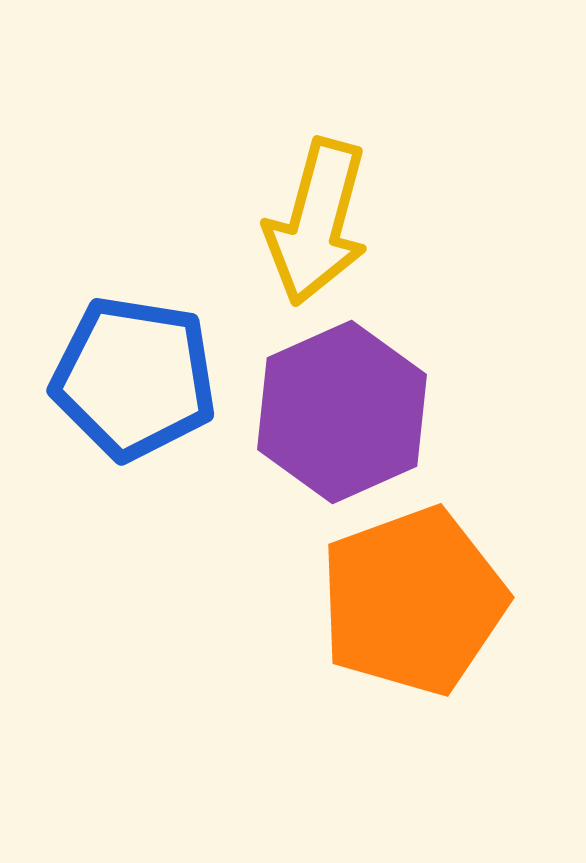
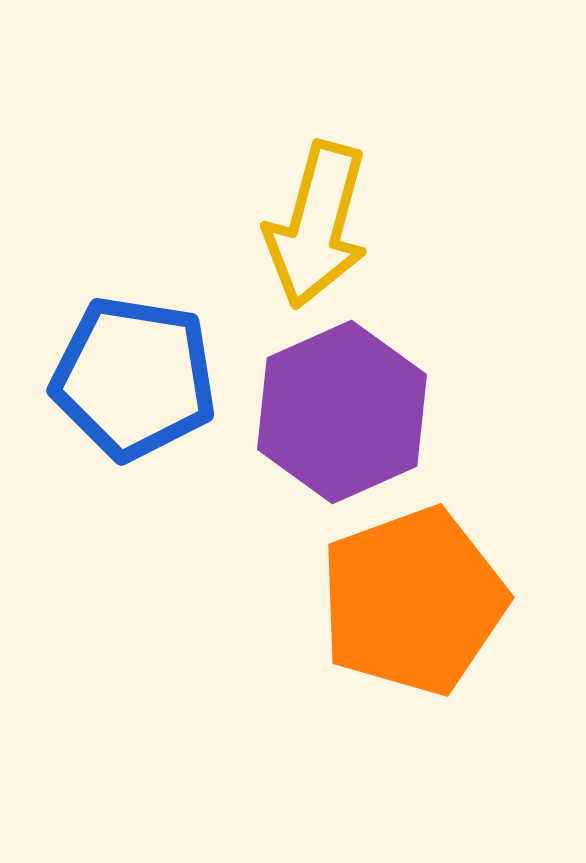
yellow arrow: moved 3 px down
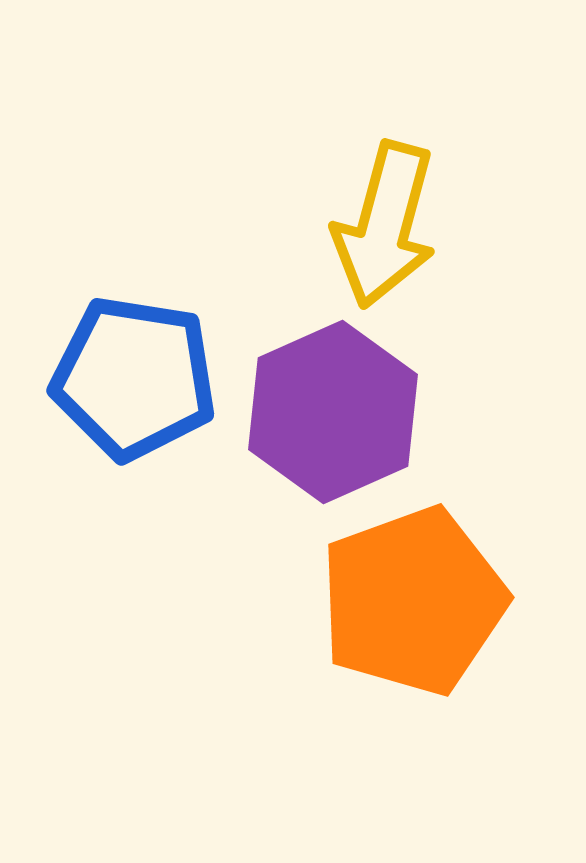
yellow arrow: moved 68 px right
purple hexagon: moved 9 px left
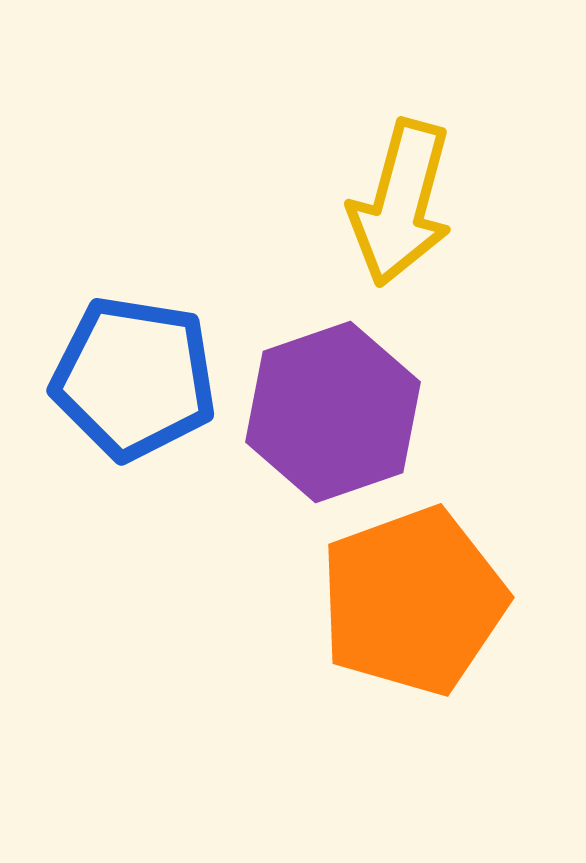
yellow arrow: moved 16 px right, 22 px up
purple hexagon: rotated 5 degrees clockwise
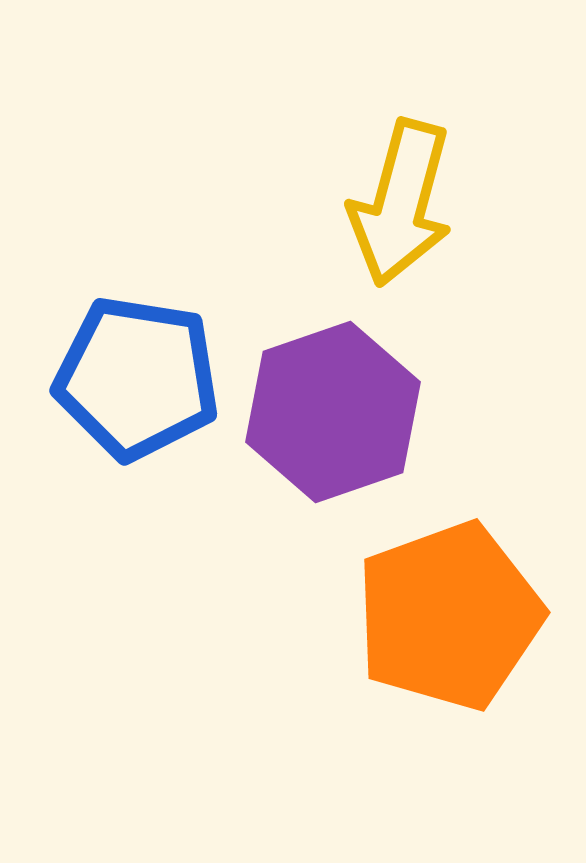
blue pentagon: moved 3 px right
orange pentagon: moved 36 px right, 15 px down
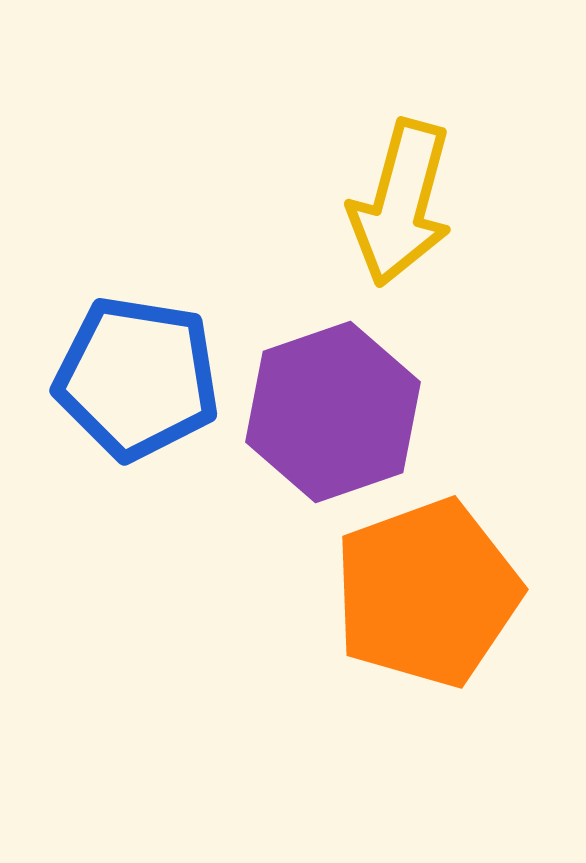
orange pentagon: moved 22 px left, 23 px up
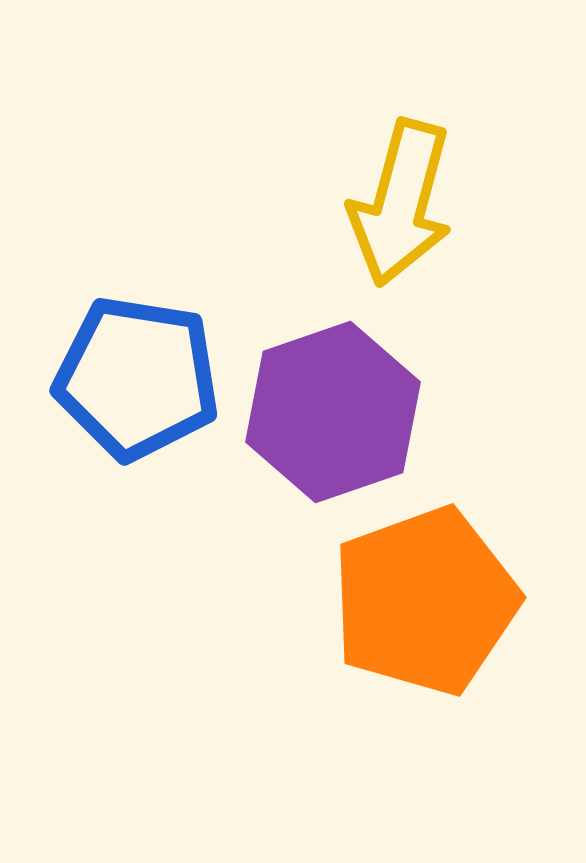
orange pentagon: moved 2 px left, 8 px down
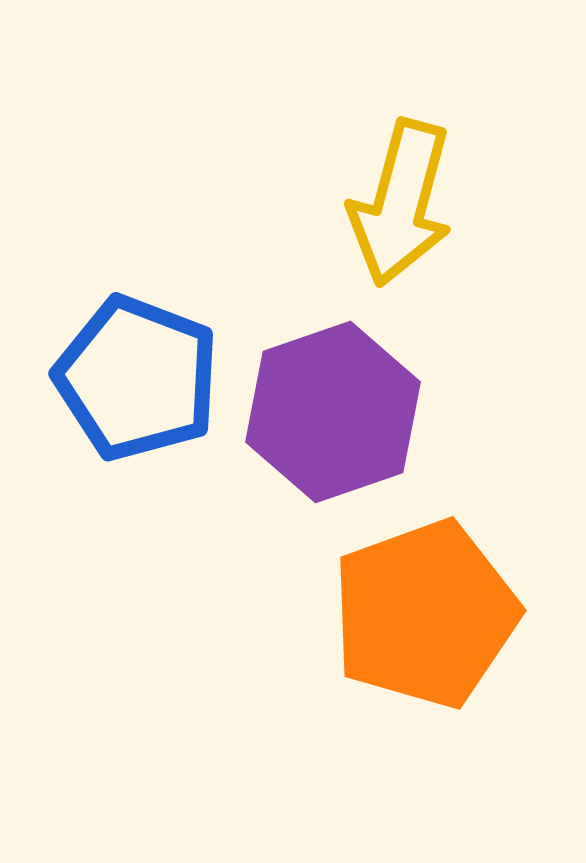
blue pentagon: rotated 12 degrees clockwise
orange pentagon: moved 13 px down
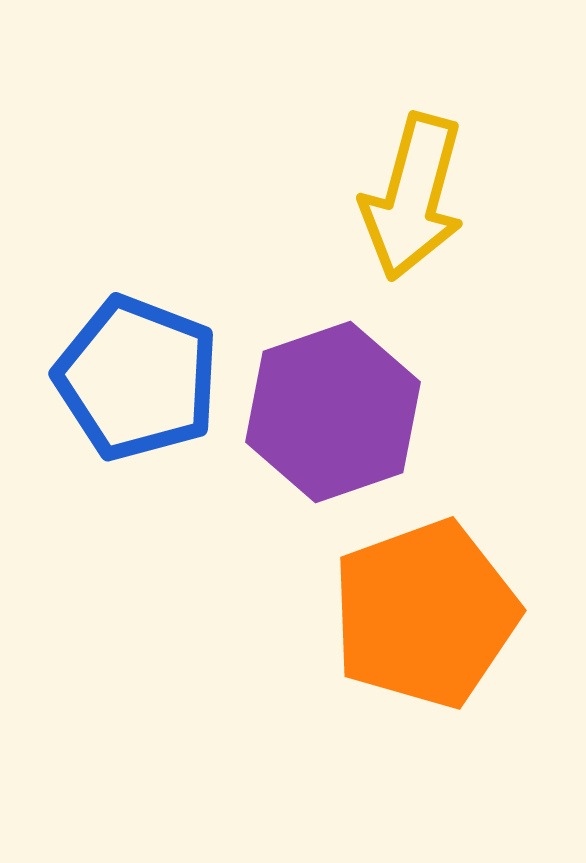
yellow arrow: moved 12 px right, 6 px up
